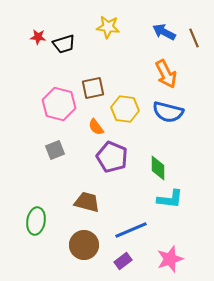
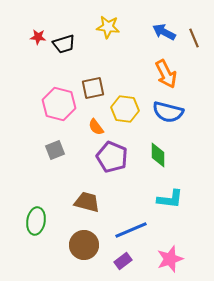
green diamond: moved 13 px up
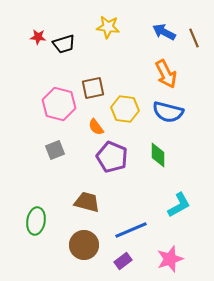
cyan L-shape: moved 9 px right, 6 px down; rotated 36 degrees counterclockwise
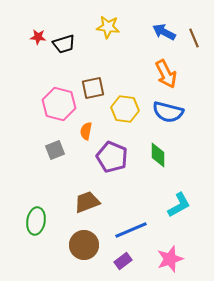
orange semicircle: moved 10 px left, 4 px down; rotated 48 degrees clockwise
brown trapezoid: rotated 36 degrees counterclockwise
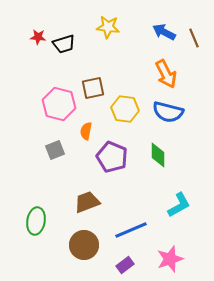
purple rectangle: moved 2 px right, 4 px down
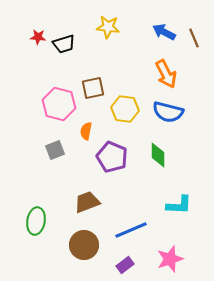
cyan L-shape: rotated 32 degrees clockwise
